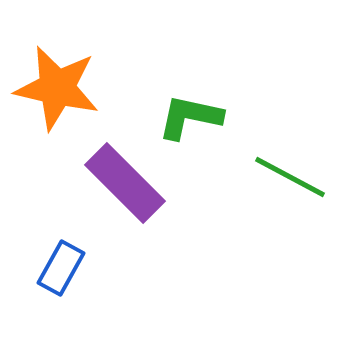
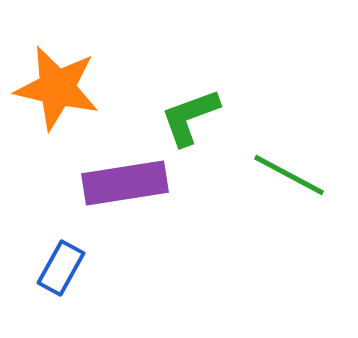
green L-shape: rotated 32 degrees counterclockwise
green line: moved 1 px left, 2 px up
purple rectangle: rotated 54 degrees counterclockwise
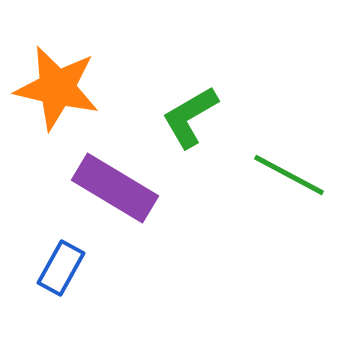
green L-shape: rotated 10 degrees counterclockwise
purple rectangle: moved 10 px left, 5 px down; rotated 40 degrees clockwise
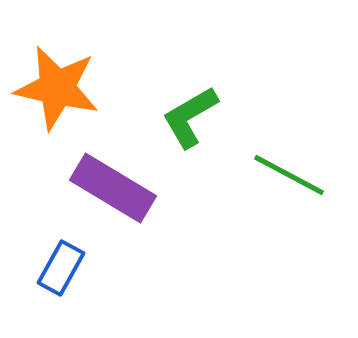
purple rectangle: moved 2 px left
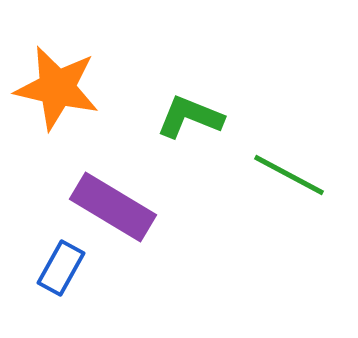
green L-shape: rotated 52 degrees clockwise
purple rectangle: moved 19 px down
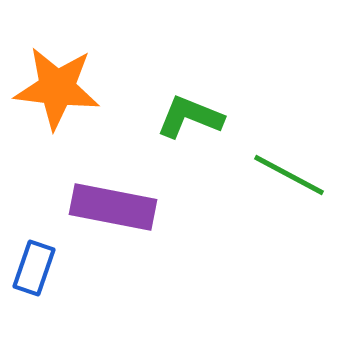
orange star: rotated 6 degrees counterclockwise
purple rectangle: rotated 20 degrees counterclockwise
blue rectangle: moved 27 px left; rotated 10 degrees counterclockwise
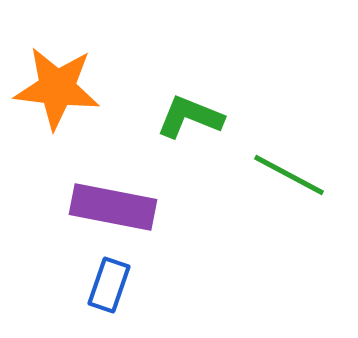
blue rectangle: moved 75 px right, 17 px down
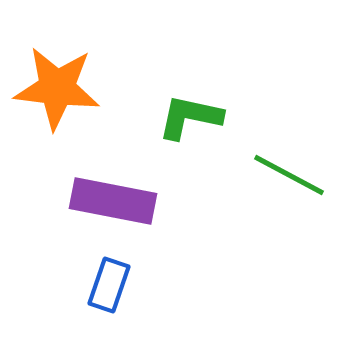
green L-shape: rotated 10 degrees counterclockwise
purple rectangle: moved 6 px up
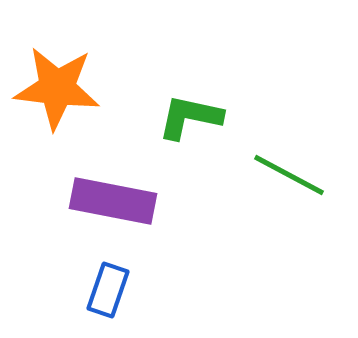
blue rectangle: moved 1 px left, 5 px down
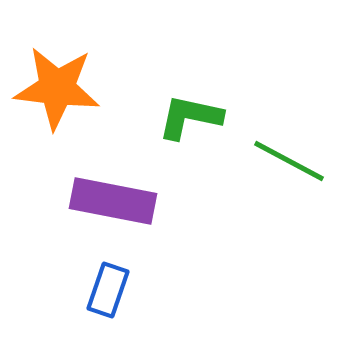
green line: moved 14 px up
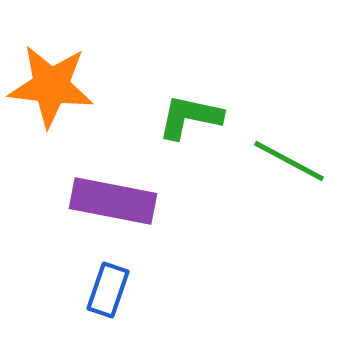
orange star: moved 6 px left, 2 px up
